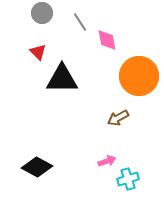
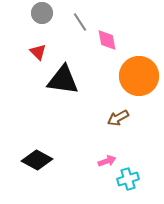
black triangle: moved 1 px right, 1 px down; rotated 8 degrees clockwise
black diamond: moved 7 px up
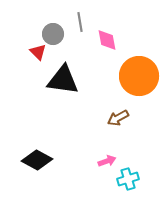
gray circle: moved 11 px right, 21 px down
gray line: rotated 24 degrees clockwise
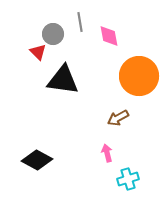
pink diamond: moved 2 px right, 4 px up
pink arrow: moved 8 px up; rotated 84 degrees counterclockwise
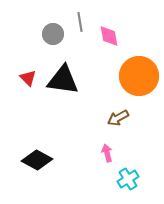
red triangle: moved 10 px left, 26 px down
cyan cross: rotated 15 degrees counterclockwise
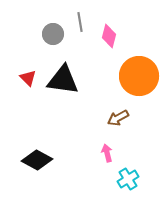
pink diamond: rotated 25 degrees clockwise
